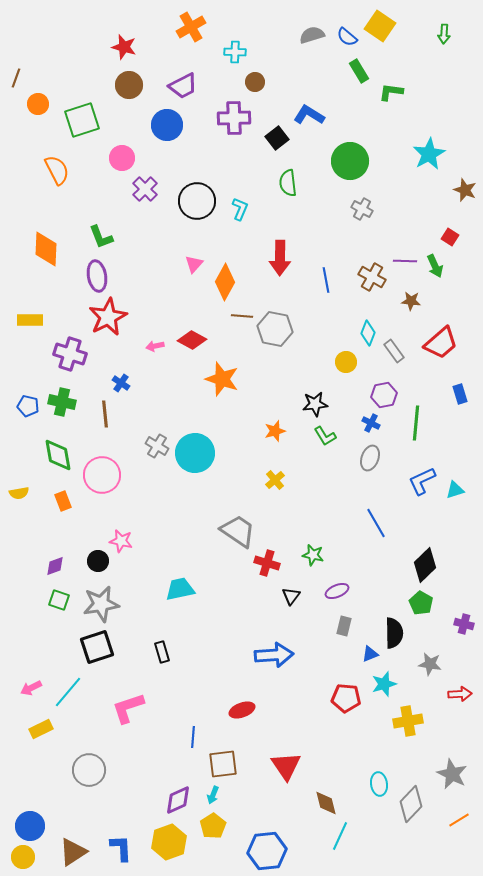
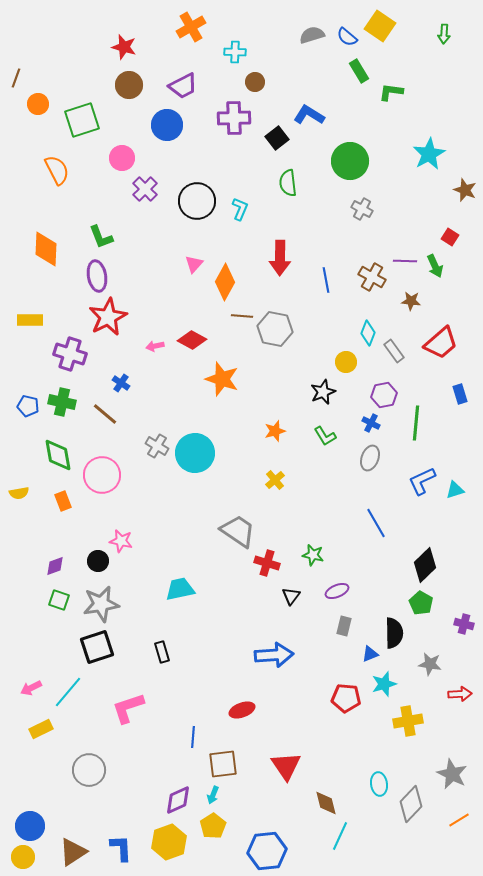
black star at (315, 404): moved 8 px right, 12 px up; rotated 15 degrees counterclockwise
brown line at (105, 414): rotated 44 degrees counterclockwise
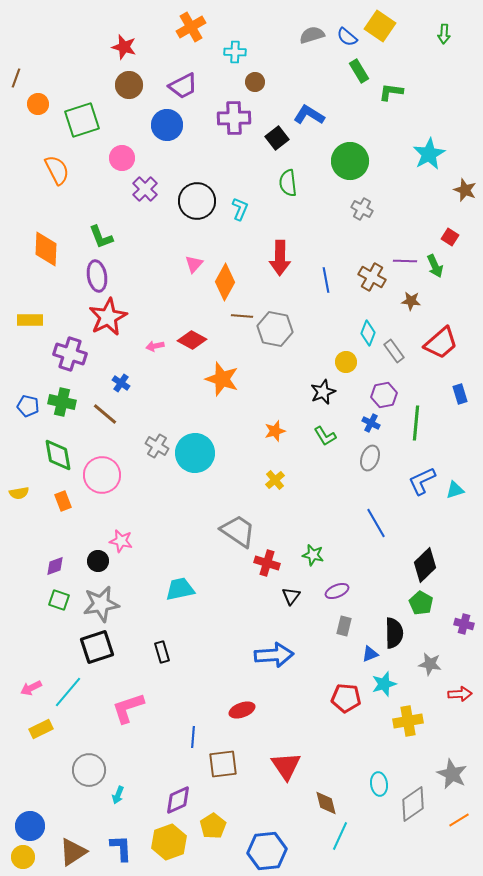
cyan arrow at (213, 795): moved 95 px left
gray diamond at (411, 804): moved 2 px right; rotated 12 degrees clockwise
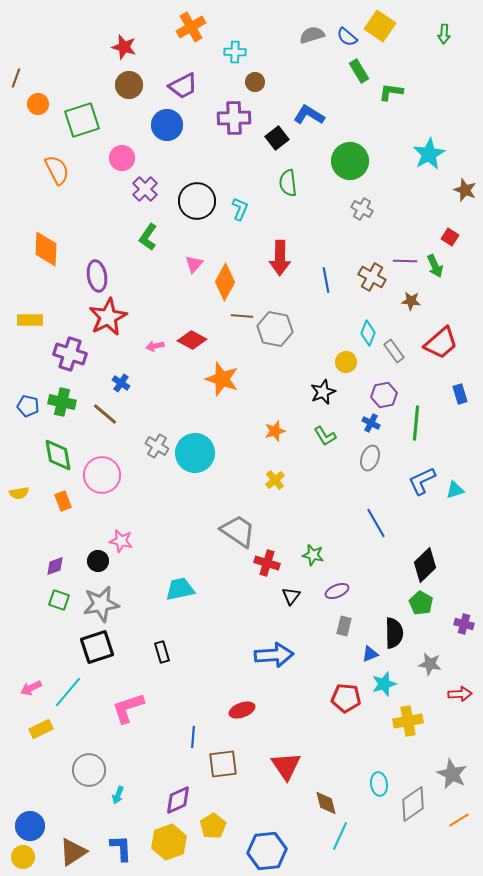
green L-shape at (101, 237): moved 47 px right; rotated 56 degrees clockwise
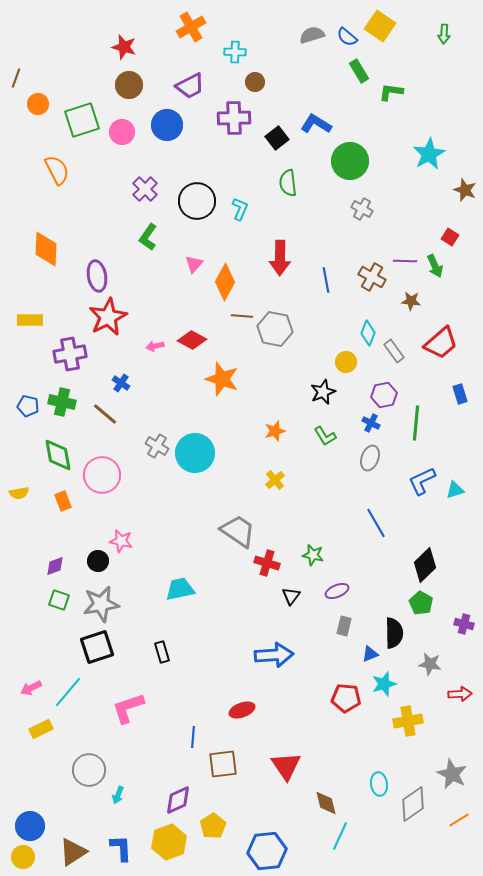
purple trapezoid at (183, 86): moved 7 px right
blue L-shape at (309, 115): moved 7 px right, 9 px down
pink circle at (122, 158): moved 26 px up
purple cross at (70, 354): rotated 28 degrees counterclockwise
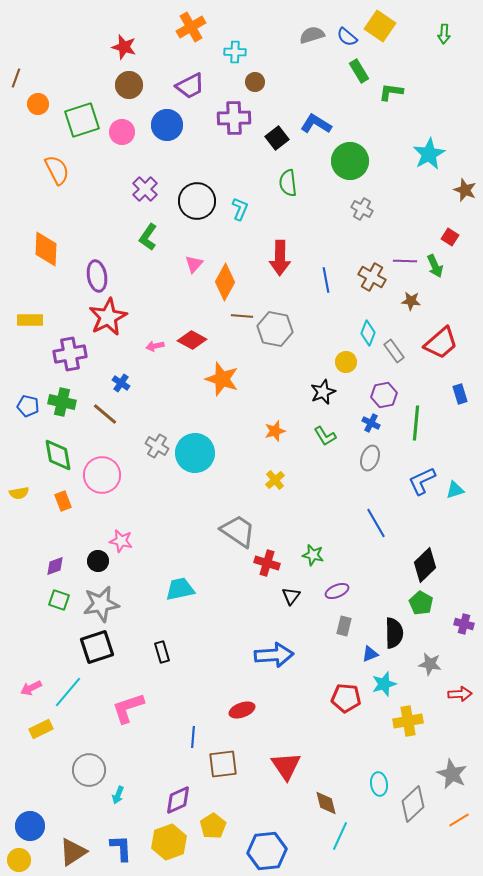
gray diamond at (413, 804): rotated 9 degrees counterclockwise
yellow circle at (23, 857): moved 4 px left, 3 px down
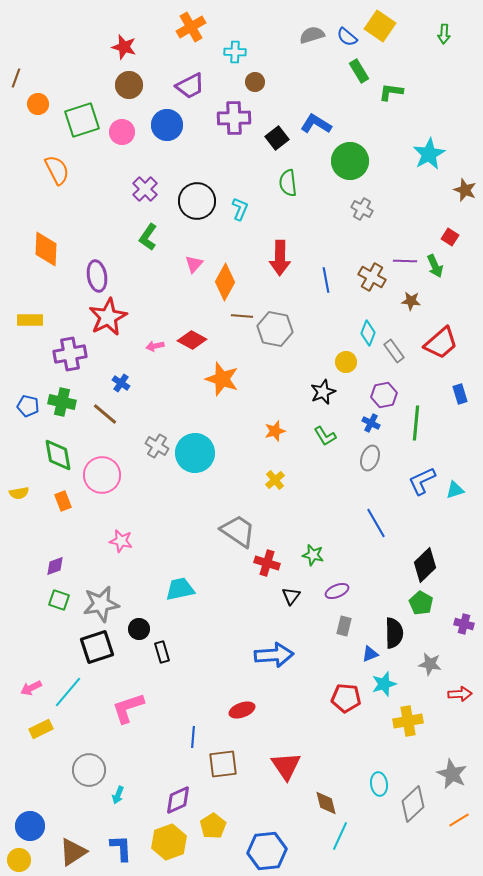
black circle at (98, 561): moved 41 px right, 68 px down
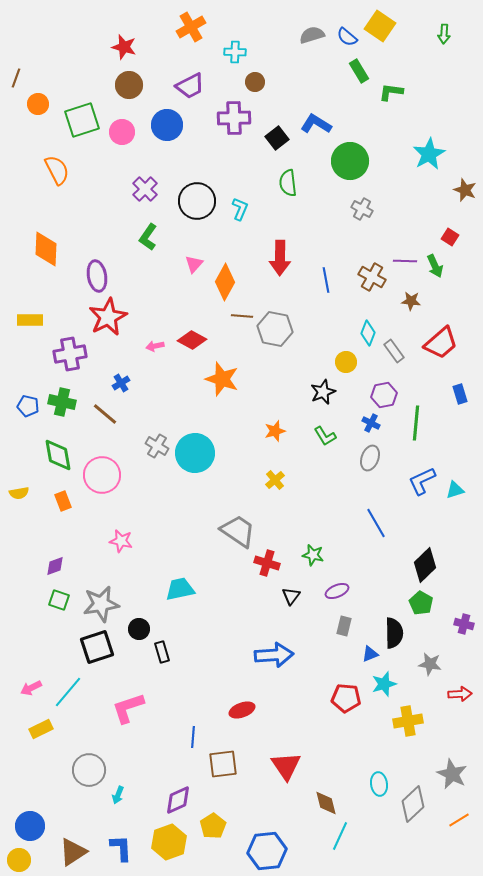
blue cross at (121, 383): rotated 24 degrees clockwise
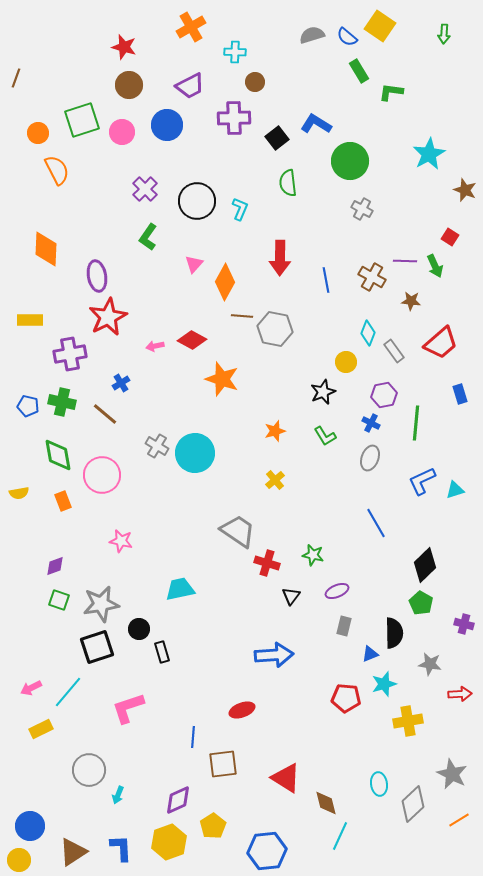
orange circle at (38, 104): moved 29 px down
red triangle at (286, 766): moved 12 px down; rotated 24 degrees counterclockwise
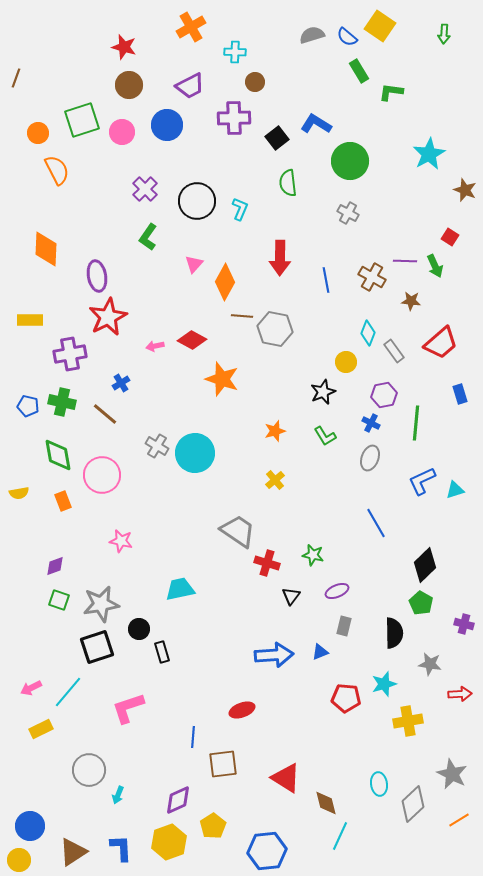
gray cross at (362, 209): moved 14 px left, 4 px down
blue triangle at (370, 654): moved 50 px left, 2 px up
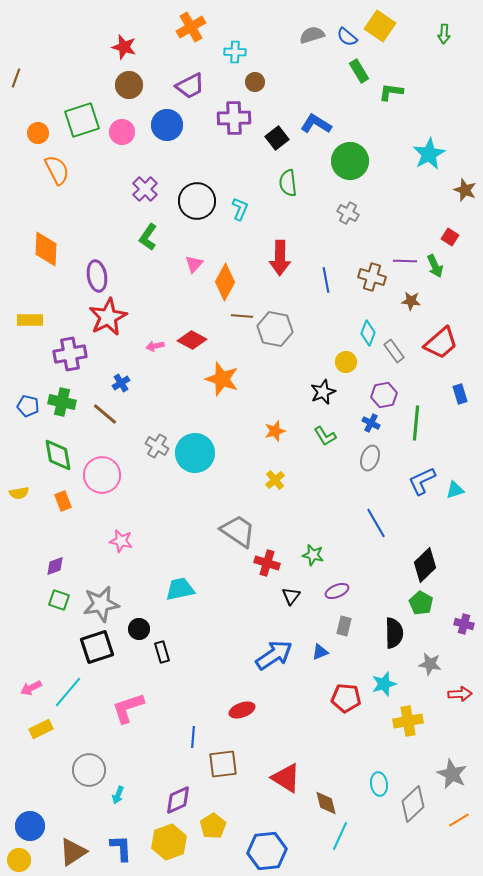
brown cross at (372, 277): rotated 12 degrees counterclockwise
blue arrow at (274, 655): rotated 30 degrees counterclockwise
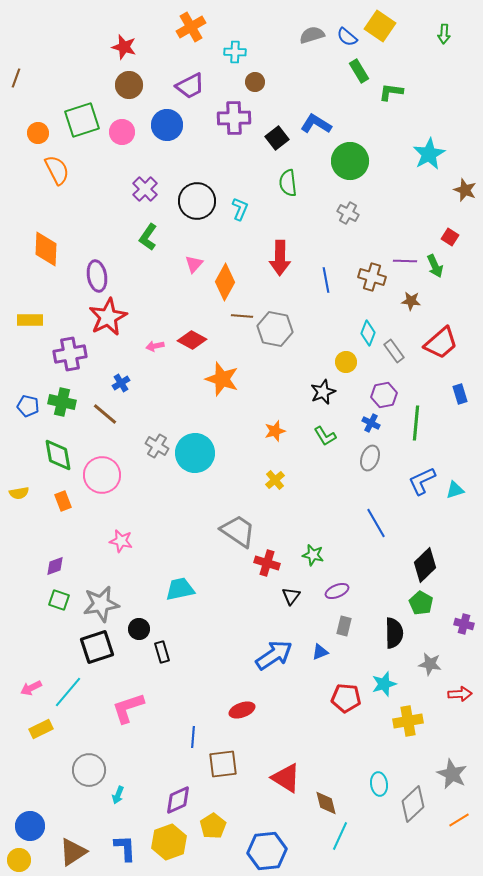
blue L-shape at (121, 848): moved 4 px right
